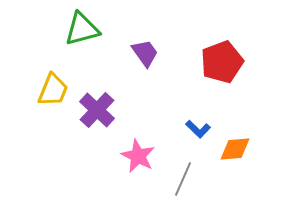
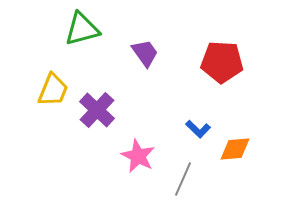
red pentagon: rotated 24 degrees clockwise
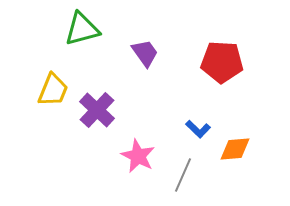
gray line: moved 4 px up
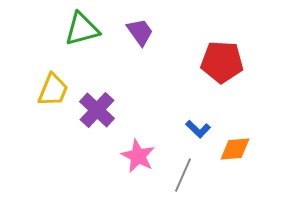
purple trapezoid: moved 5 px left, 21 px up
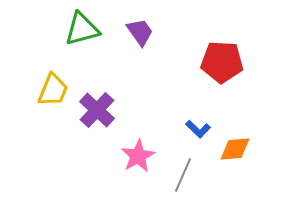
pink star: rotated 16 degrees clockwise
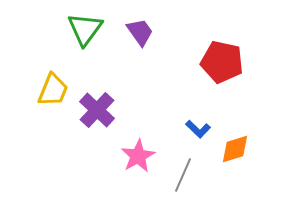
green triangle: moved 3 px right; rotated 39 degrees counterclockwise
red pentagon: rotated 9 degrees clockwise
orange diamond: rotated 12 degrees counterclockwise
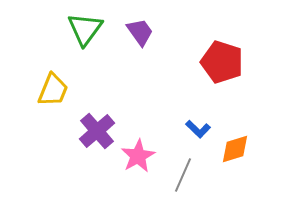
red pentagon: rotated 6 degrees clockwise
purple cross: moved 21 px down; rotated 6 degrees clockwise
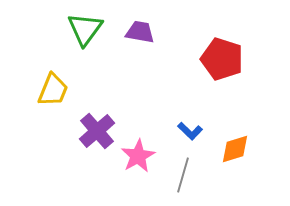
purple trapezoid: rotated 44 degrees counterclockwise
red pentagon: moved 3 px up
blue L-shape: moved 8 px left, 2 px down
gray line: rotated 8 degrees counterclockwise
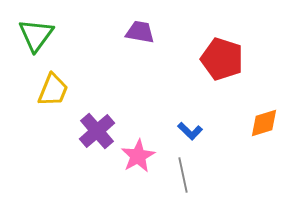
green triangle: moved 49 px left, 6 px down
orange diamond: moved 29 px right, 26 px up
gray line: rotated 28 degrees counterclockwise
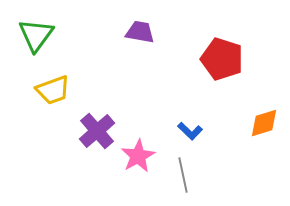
yellow trapezoid: rotated 48 degrees clockwise
